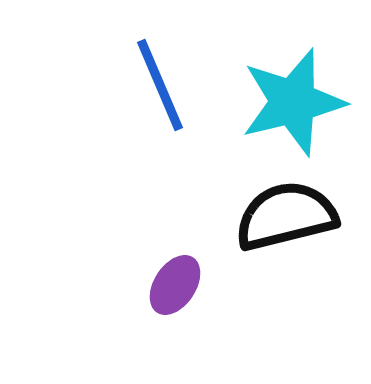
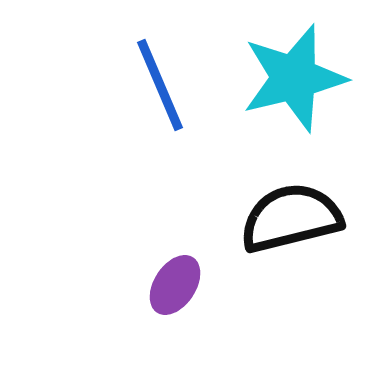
cyan star: moved 1 px right, 24 px up
black semicircle: moved 5 px right, 2 px down
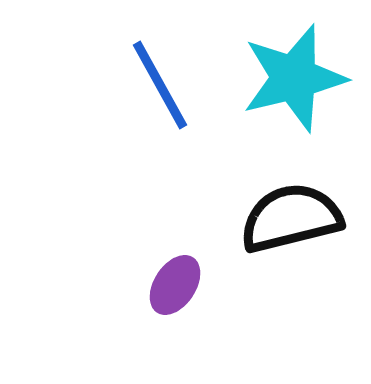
blue line: rotated 6 degrees counterclockwise
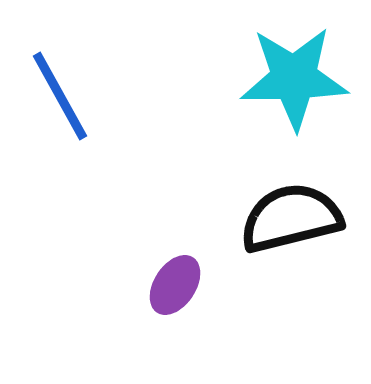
cyan star: rotated 13 degrees clockwise
blue line: moved 100 px left, 11 px down
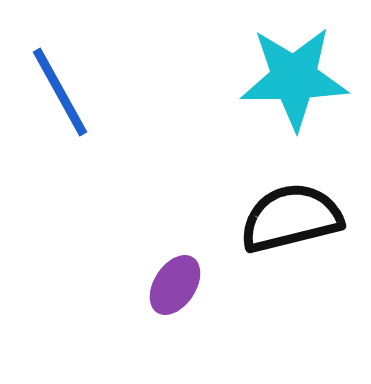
blue line: moved 4 px up
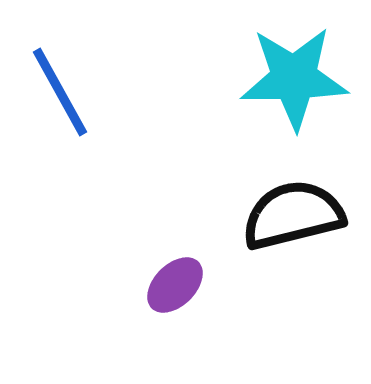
black semicircle: moved 2 px right, 3 px up
purple ellipse: rotated 12 degrees clockwise
